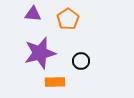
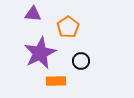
orange pentagon: moved 8 px down
purple star: rotated 12 degrees counterclockwise
orange rectangle: moved 1 px right, 1 px up
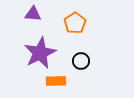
orange pentagon: moved 7 px right, 4 px up
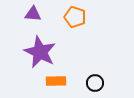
orange pentagon: moved 6 px up; rotated 20 degrees counterclockwise
purple star: moved 1 px up; rotated 20 degrees counterclockwise
black circle: moved 14 px right, 22 px down
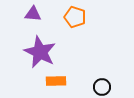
black circle: moved 7 px right, 4 px down
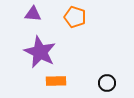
black circle: moved 5 px right, 4 px up
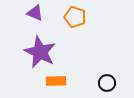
purple triangle: moved 2 px right, 1 px up; rotated 18 degrees clockwise
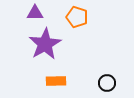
purple triangle: rotated 24 degrees counterclockwise
orange pentagon: moved 2 px right
purple star: moved 5 px right, 8 px up; rotated 16 degrees clockwise
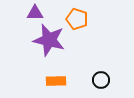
orange pentagon: moved 2 px down
purple star: moved 4 px right, 4 px up; rotated 28 degrees counterclockwise
black circle: moved 6 px left, 3 px up
